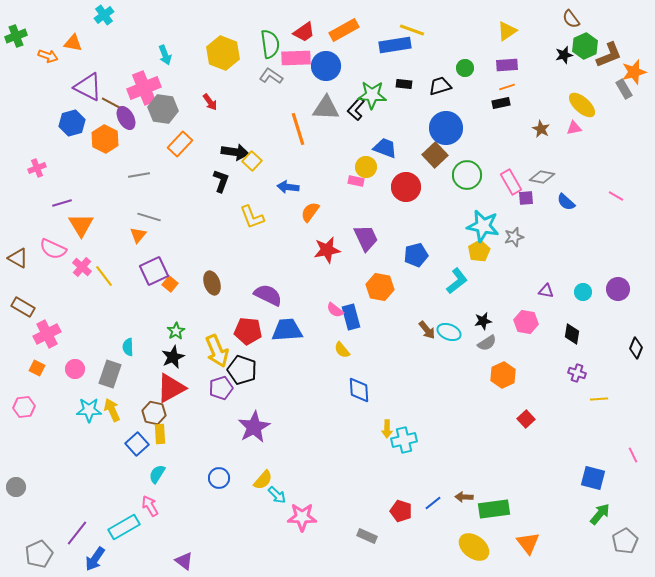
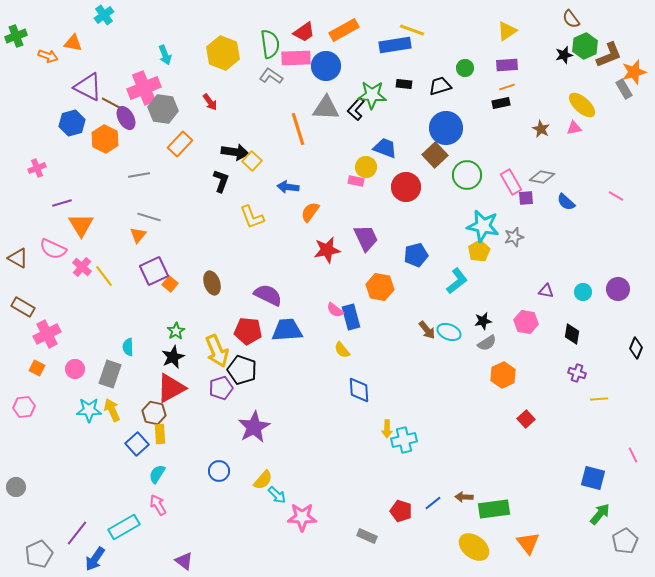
blue circle at (219, 478): moved 7 px up
pink arrow at (150, 506): moved 8 px right, 1 px up
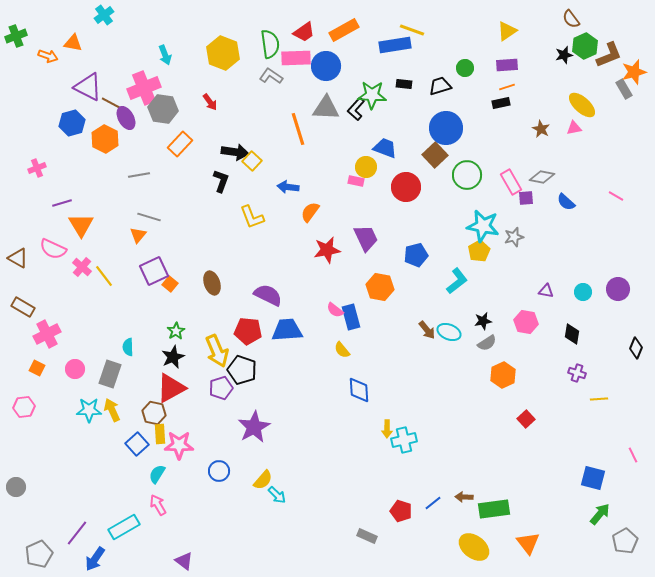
pink star at (302, 517): moved 123 px left, 72 px up
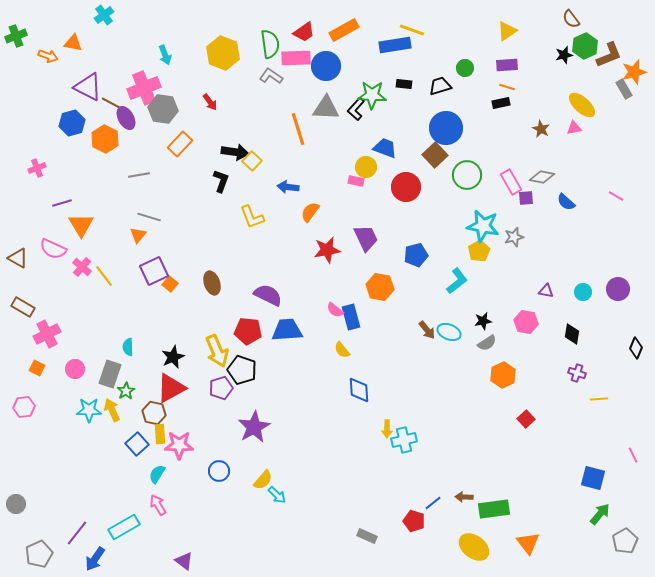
orange line at (507, 87): rotated 35 degrees clockwise
green star at (176, 331): moved 50 px left, 60 px down
gray circle at (16, 487): moved 17 px down
red pentagon at (401, 511): moved 13 px right, 10 px down
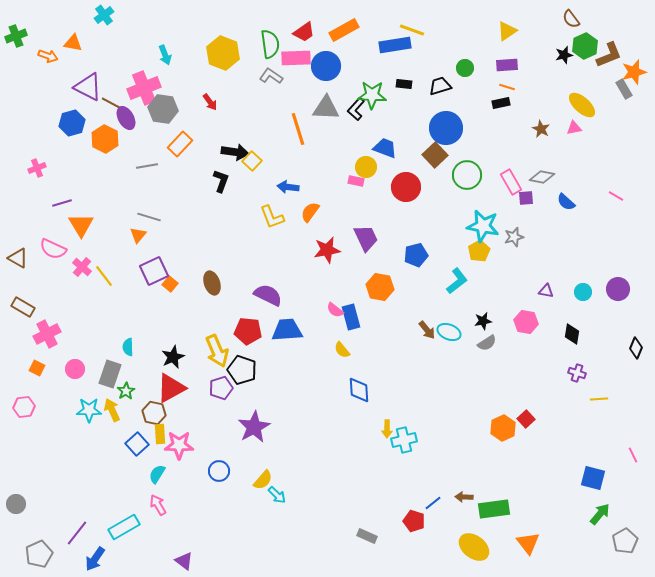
gray line at (139, 175): moved 8 px right, 9 px up
yellow L-shape at (252, 217): moved 20 px right
orange hexagon at (503, 375): moved 53 px down
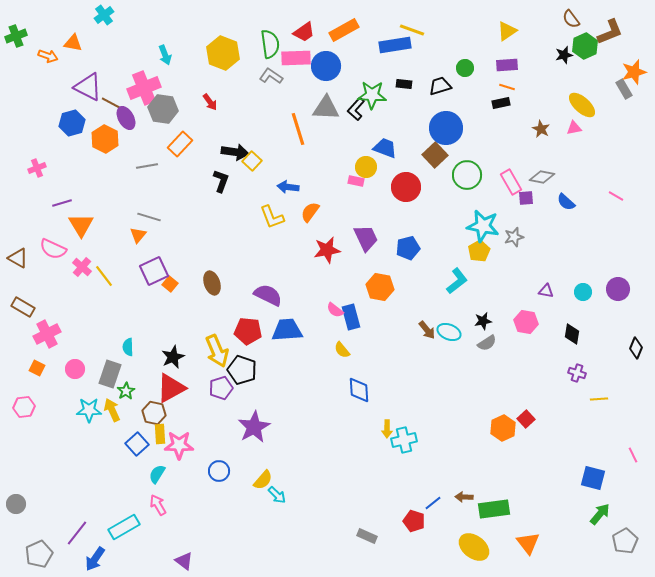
brown L-shape at (609, 55): moved 1 px right, 23 px up
blue pentagon at (416, 255): moved 8 px left, 7 px up
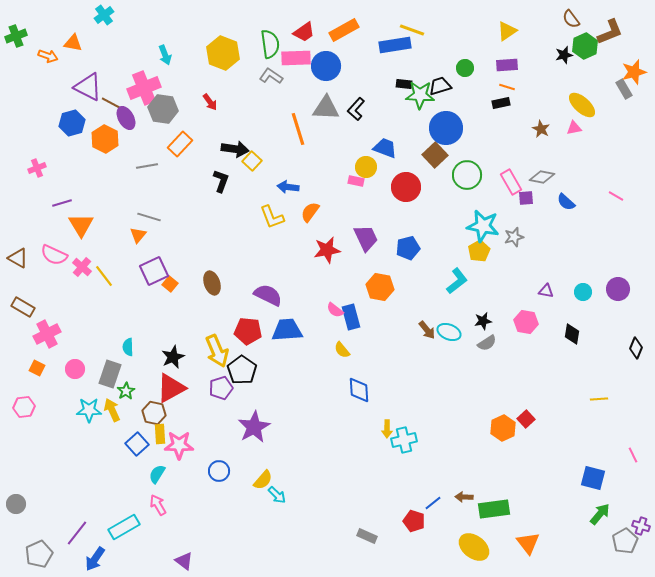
green star at (372, 95): moved 48 px right
black arrow at (235, 152): moved 3 px up
pink semicircle at (53, 249): moved 1 px right, 6 px down
black pentagon at (242, 370): rotated 16 degrees clockwise
purple cross at (577, 373): moved 64 px right, 153 px down
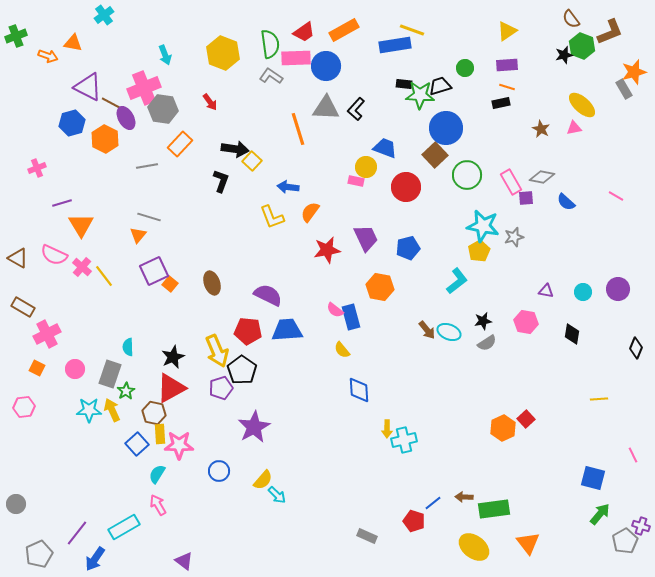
green hexagon at (585, 46): moved 3 px left; rotated 15 degrees counterclockwise
